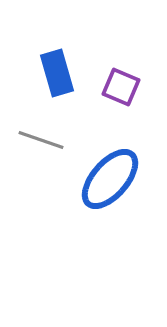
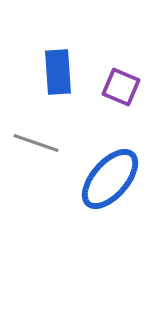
blue rectangle: moved 1 px right, 1 px up; rotated 12 degrees clockwise
gray line: moved 5 px left, 3 px down
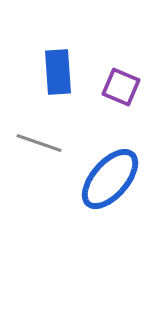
gray line: moved 3 px right
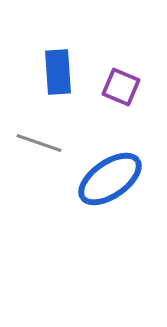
blue ellipse: rotated 14 degrees clockwise
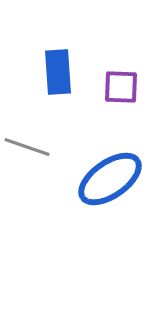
purple square: rotated 21 degrees counterclockwise
gray line: moved 12 px left, 4 px down
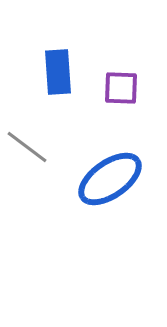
purple square: moved 1 px down
gray line: rotated 18 degrees clockwise
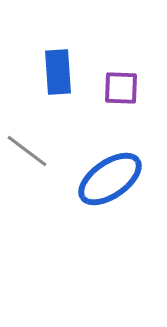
gray line: moved 4 px down
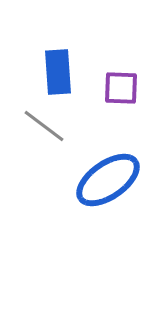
gray line: moved 17 px right, 25 px up
blue ellipse: moved 2 px left, 1 px down
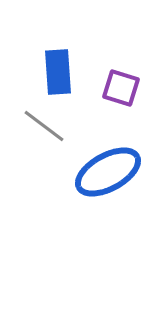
purple square: rotated 15 degrees clockwise
blue ellipse: moved 8 px up; rotated 6 degrees clockwise
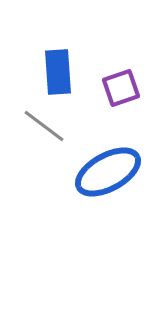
purple square: rotated 36 degrees counterclockwise
